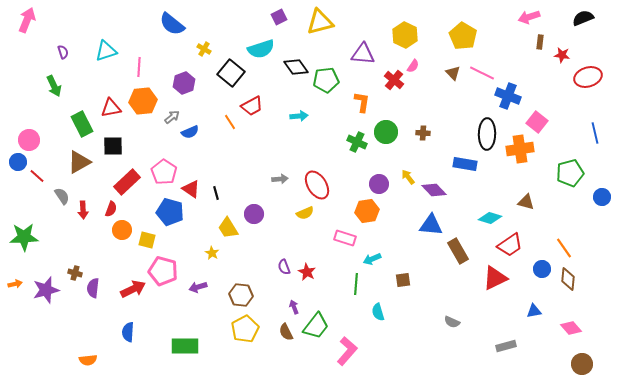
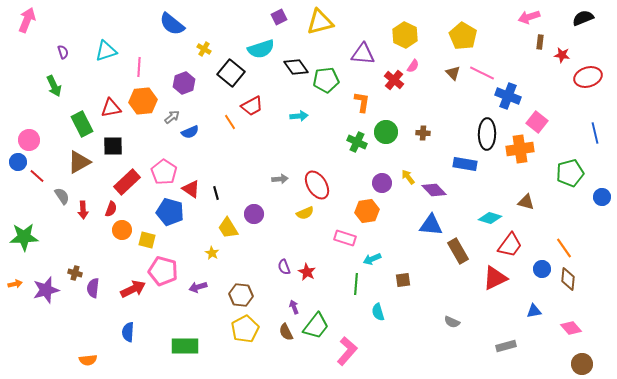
purple circle at (379, 184): moved 3 px right, 1 px up
red trapezoid at (510, 245): rotated 20 degrees counterclockwise
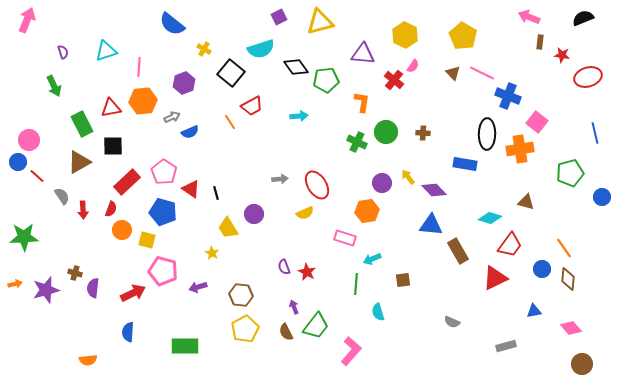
pink arrow at (529, 17): rotated 40 degrees clockwise
gray arrow at (172, 117): rotated 14 degrees clockwise
blue pentagon at (170, 212): moved 7 px left
red arrow at (133, 289): moved 4 px down
pink L-shape at (347, 351): moved 4 px right
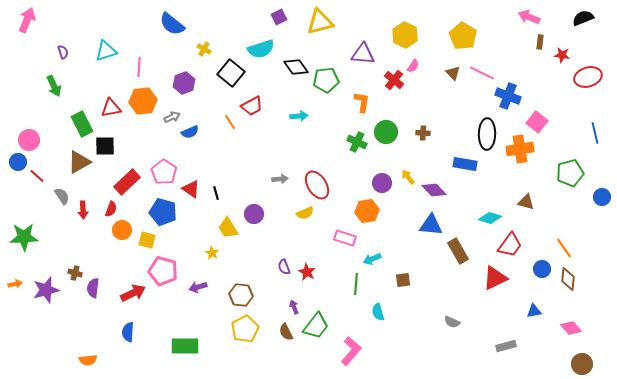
black square at (113, 146): moved 8 px left
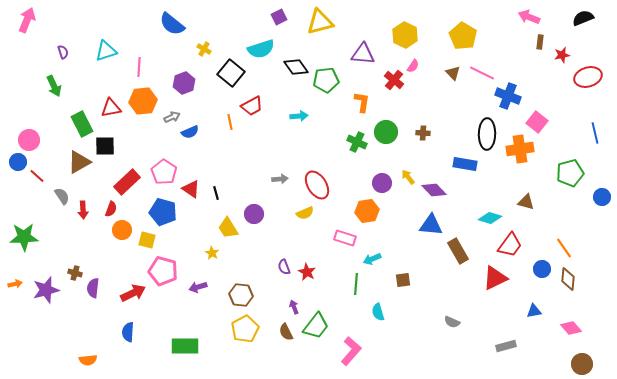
red star at (562, 55): rotated 21 degrees counterclockwise
orange line at (230, 122): rotated 21 degrees clockwise
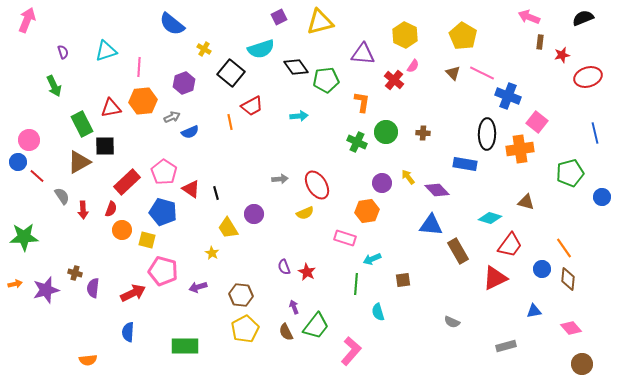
purple diamond at (434, 190): moved 3 px right
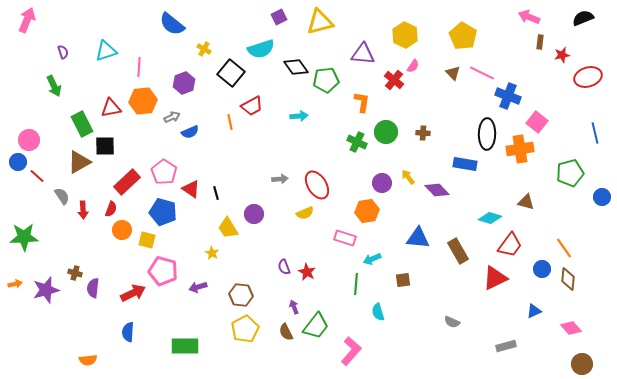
blue triangle at (431, 225): moved 13 px left, 13 px down
blue triangle at (534, 311): rotated 14 degrees counterclockwise
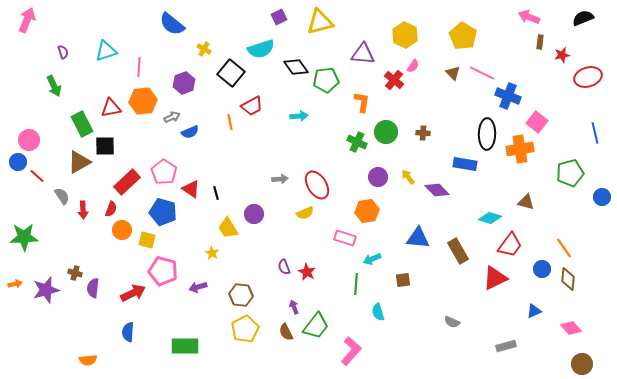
purple circle at (382, 183): moved 4 px left, 6 px up
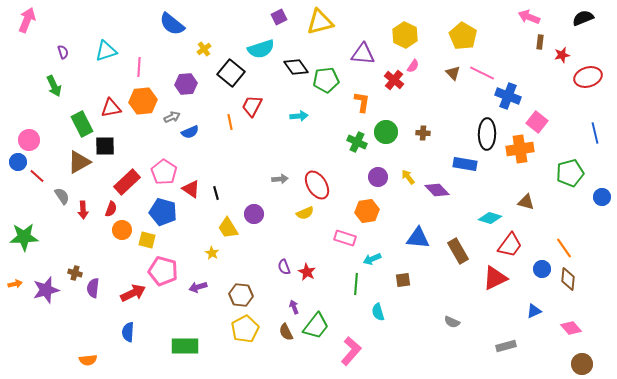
yellow cross at (204, 49): rotated 24 degrees clockwise
purple hexagon at (184, 83): moved 2 px right, 1 px down; rotated 15 degrees clockwise
red trapezoid at (252, 106): rotated 145 degrees clockwise
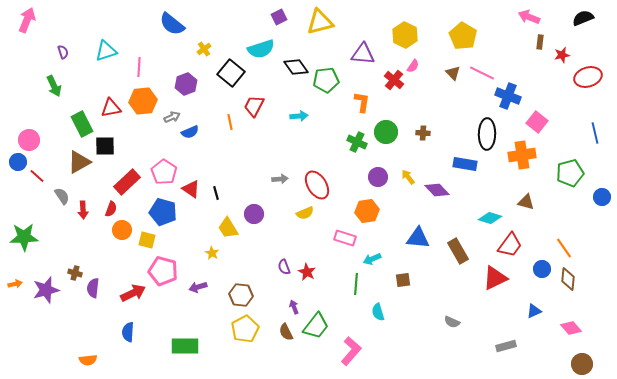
purple hexagon at (186, 84): rotated 15 degrees counterclockwise
red trapezoid at (252, 106): moved 2 px right
orange cross at (520, 149): moved 2 px right, 6 px down
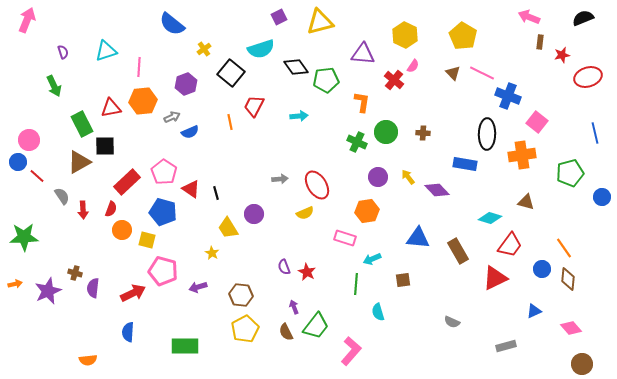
purple star at (46, 290): moved 2 px right, 1 px down; rotated 8 degrees counterclockwise
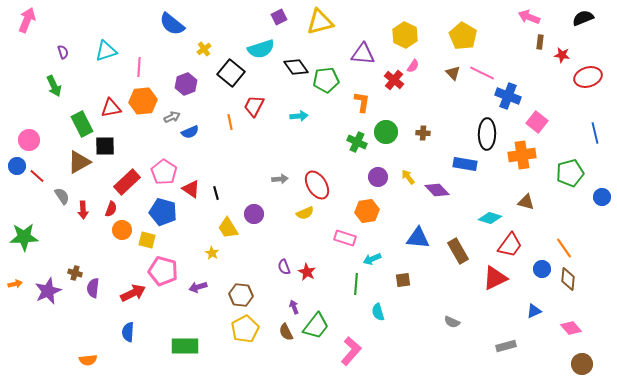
red star at (562, 55): rotated 21 degrees clockwise
blue circle at (18, 162): moved 1 px left, 4 px down
